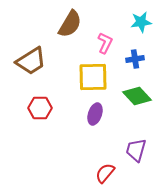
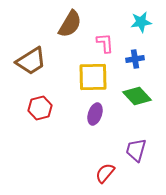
pink L-shape: rotated 30 degrees counterclockwise
red hexagon: rotated 15 degrees counterclockwise
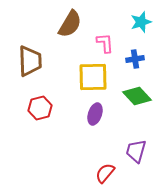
cyan star: rotated 10 degrees counterclockwise
brown trapezoid: moved 1 px left; rotated 60 degrees counterclockwise
purple trapezoid: moved 1 px down
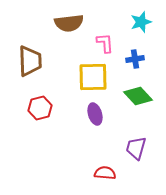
brown semicircle: moved 1 px left, 1 px up; rotated 52 degrees clockwise
green diamond: moved 1 px right
purple ellipse: rotated 35 degrees counterclockwise
purple trapezoid: moved 3 px up
red semicircle: rotated 55 degrees clockwise
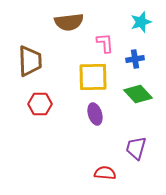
brown semicircle: moved 1 px up
green diamond: moved 2 px up
red hexagon: moved 4 px up; rotated 15 degrees clockwise
